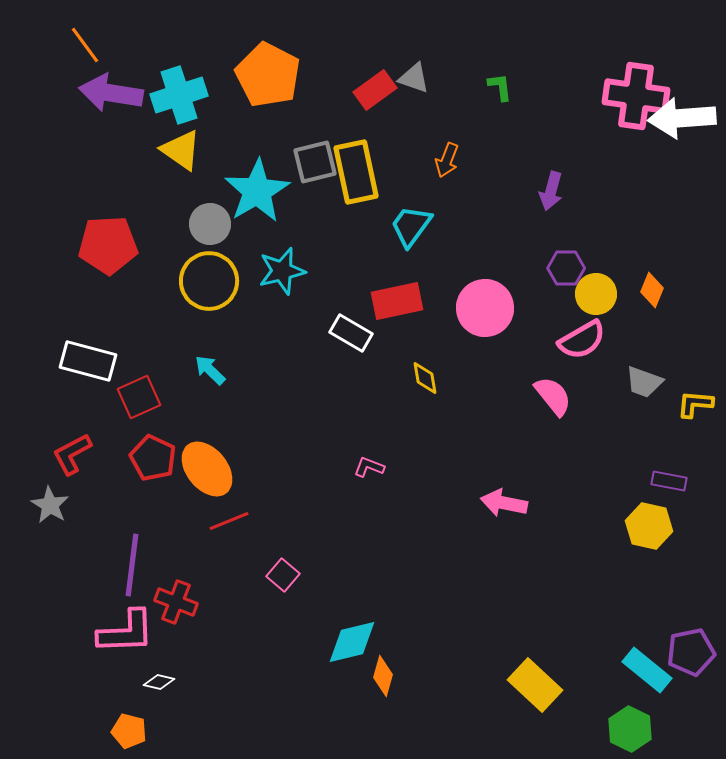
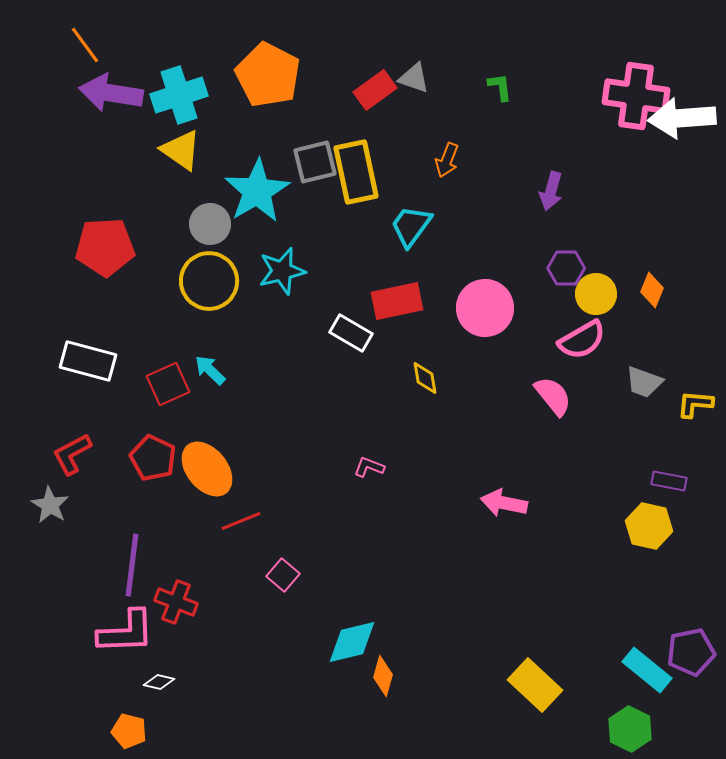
red pentagon at (108, 245): moved 3 px left, 2 px down
red square at (139, 397): moved 29 px right, 13 px up
red line at (229, 521): moved 12 px right
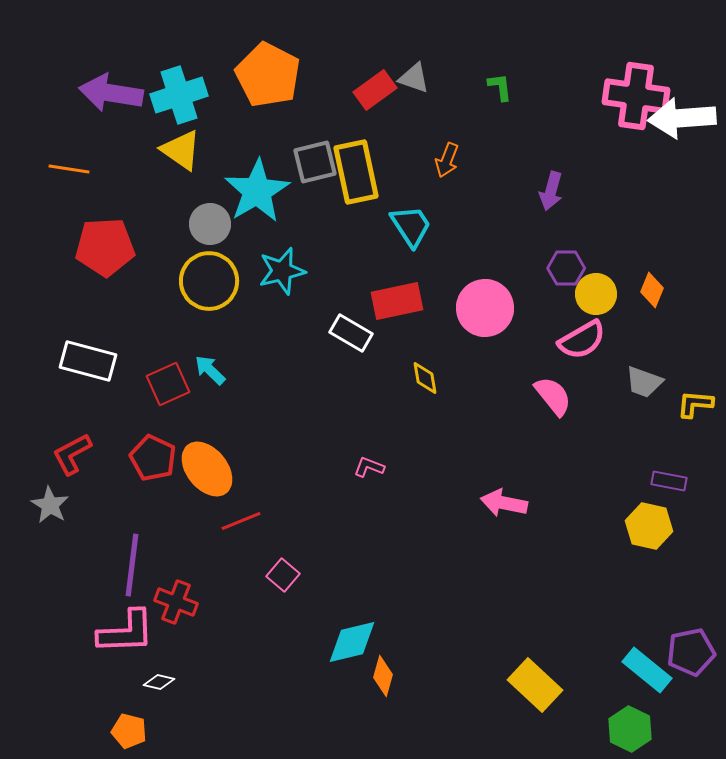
orange line at (85, 45): moved 16 px left, 124 px down; rotated 45 degrees counterclockwise
cyan trapezoid at (411, 226): rotated 111 degrees clockwise
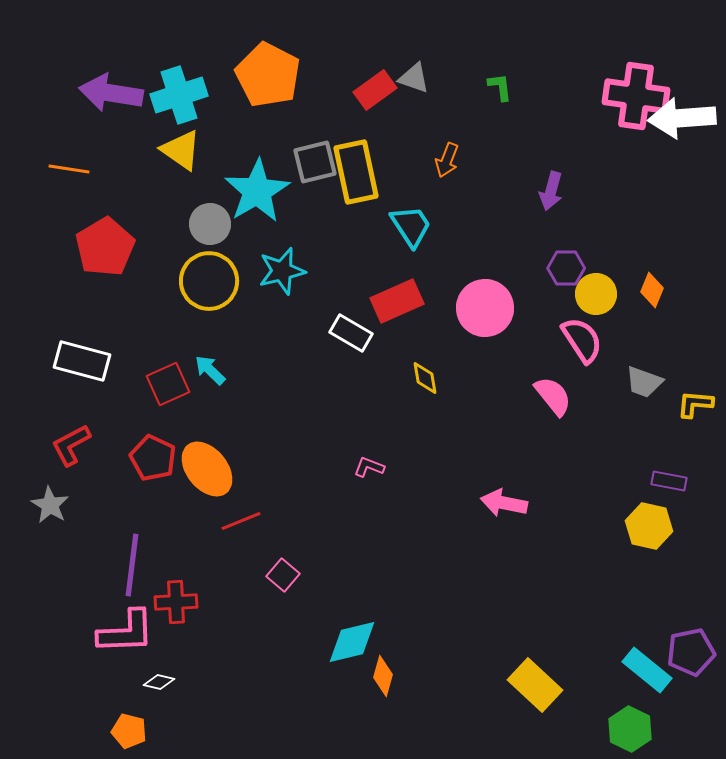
red pentagon at (105, 247): rotated 28 degrees counterclockwise
red rectangle at (397, 301): rotated 12 degrees counterclockwise
pink semicircle at (582, 340): rotated 93 degrees counterclockwise
white rectangle at (88, 361): moved 6 px left
red L-shape at (72, 454): moved 1 px left, 9 px up
red cross at (176, 602): rotated 24 degrees counterclockwise
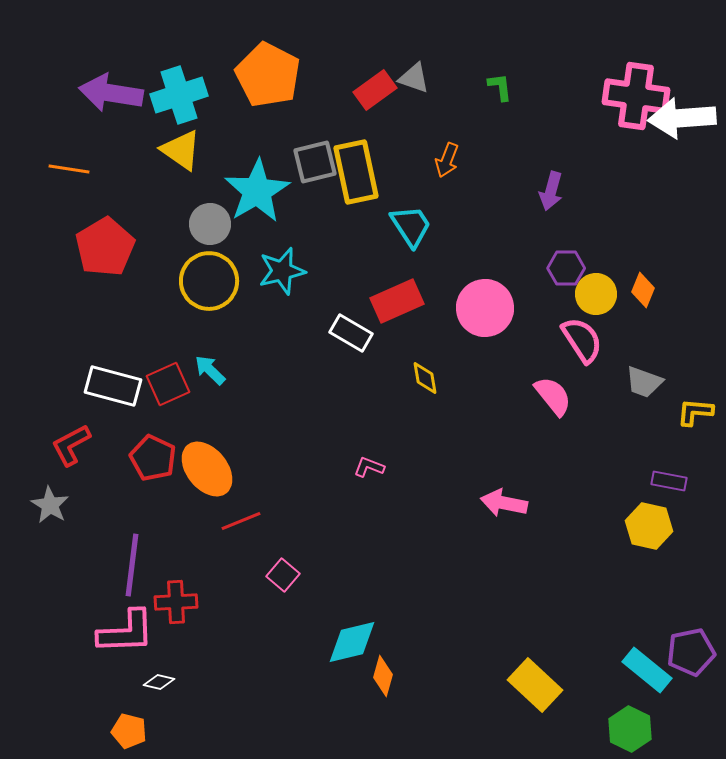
orange diamond at (652, 290): moved 9 px left
white rectangle at (82, 361): moved 31 px right, 25 px down
yellow L-shape at (695, 404): moved 8 px down
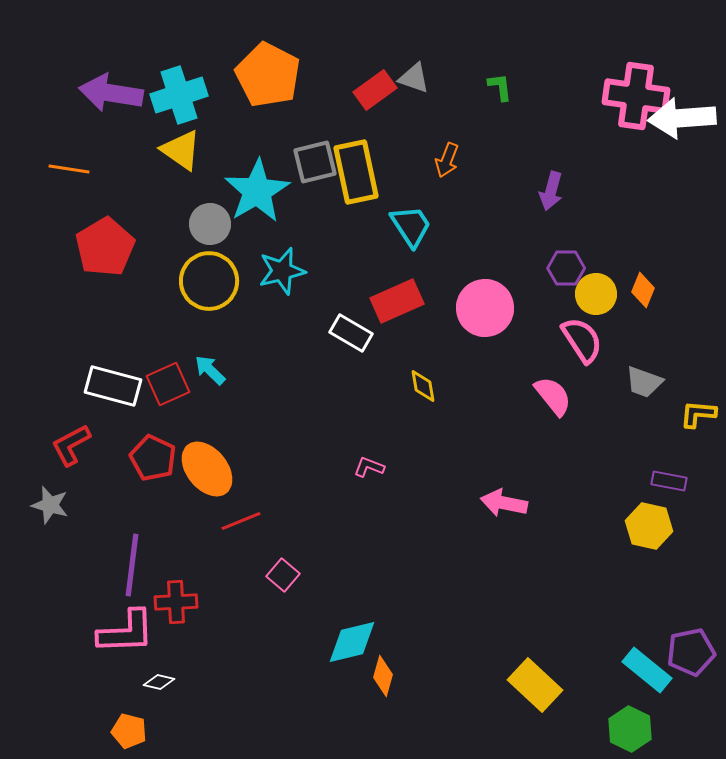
yellow diamond at (425, 378): moved 2 px left, 8 px down
yellow L-shape at (695, 412): moved 3 px right, 2 px down
gray star at (50, 505): rotated 15 degrees counterclockwise
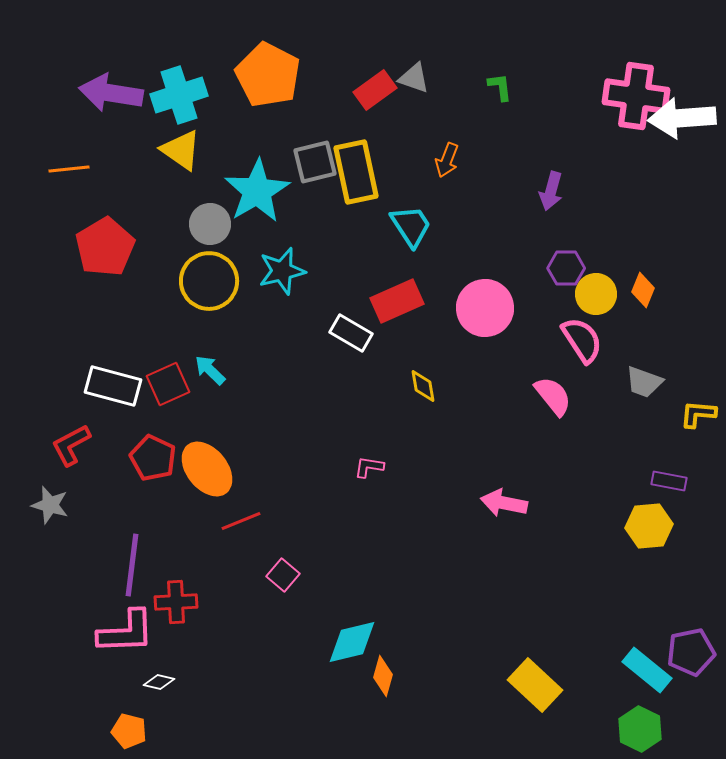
orange line at (69, 169): rotated 15 degrees counterclockwise
pink L-shape at (369, 467): rotated 12 degrees counterclockwise
yellow hexagon at (649, 526): rotated 18 degrees counterclockwise
green hexagon at (630, 729): moved 10 px right
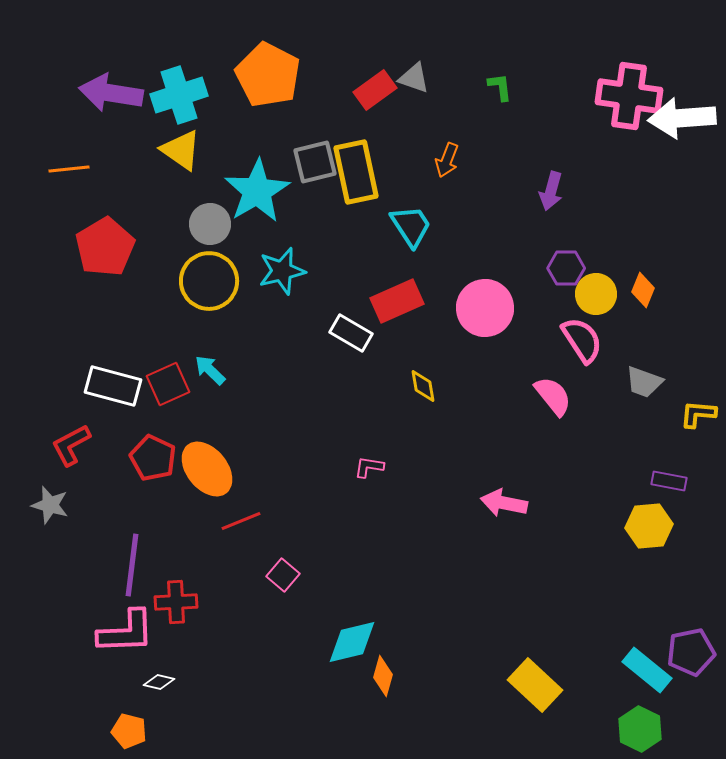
pink cross at (636, 96): moved 7 px left
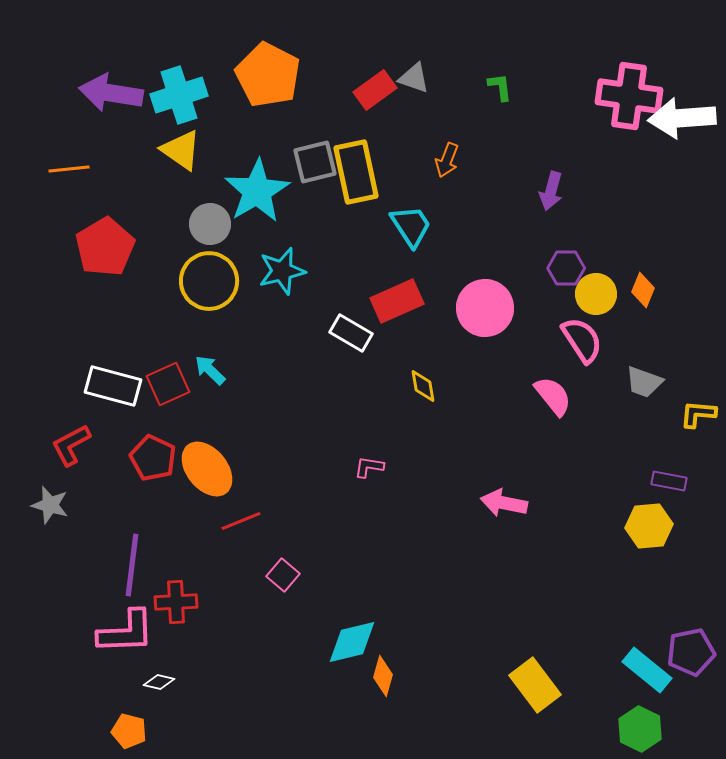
yellow rectangle at (535, 685): rotated 10 degrees clockwise
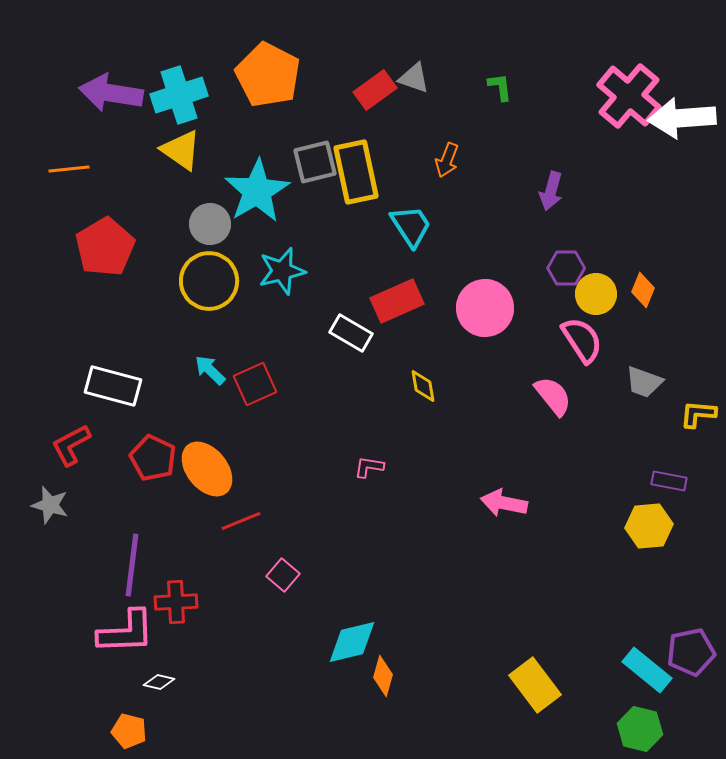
pink cross at (629, 96): rotated 32 degrees clockwise
red square at (168, 384): moved 87 px right
green hexagon at (640, 729): rotated 12 degrees counterclockwise
